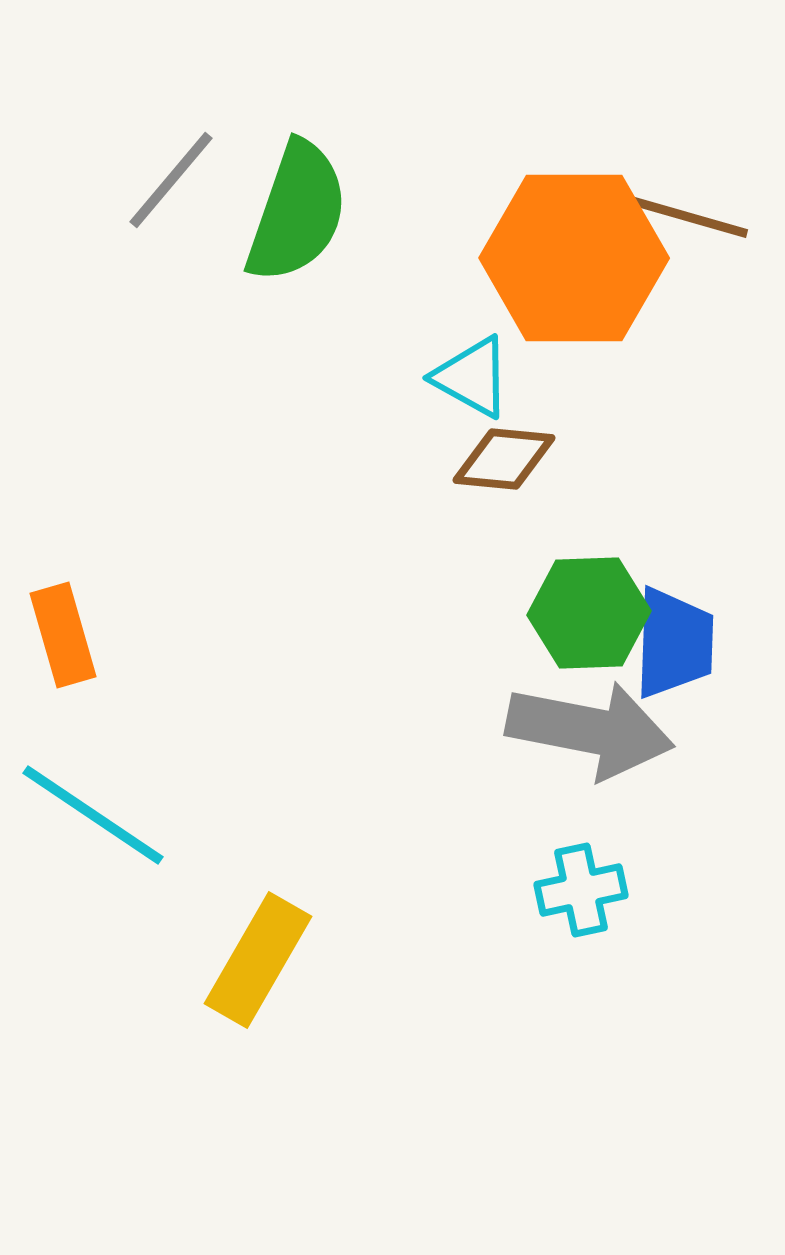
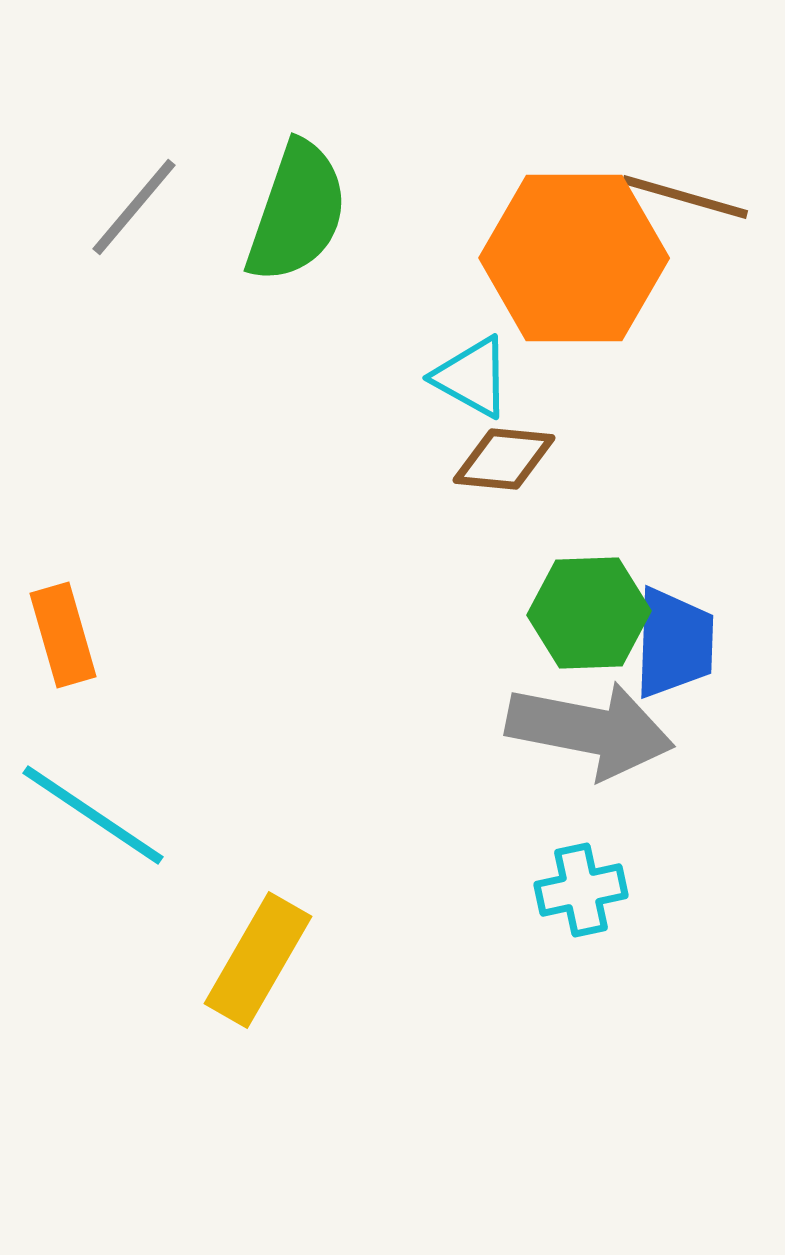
gray line: moved 37 px left, 27 px down
brown line: moved 19 px up
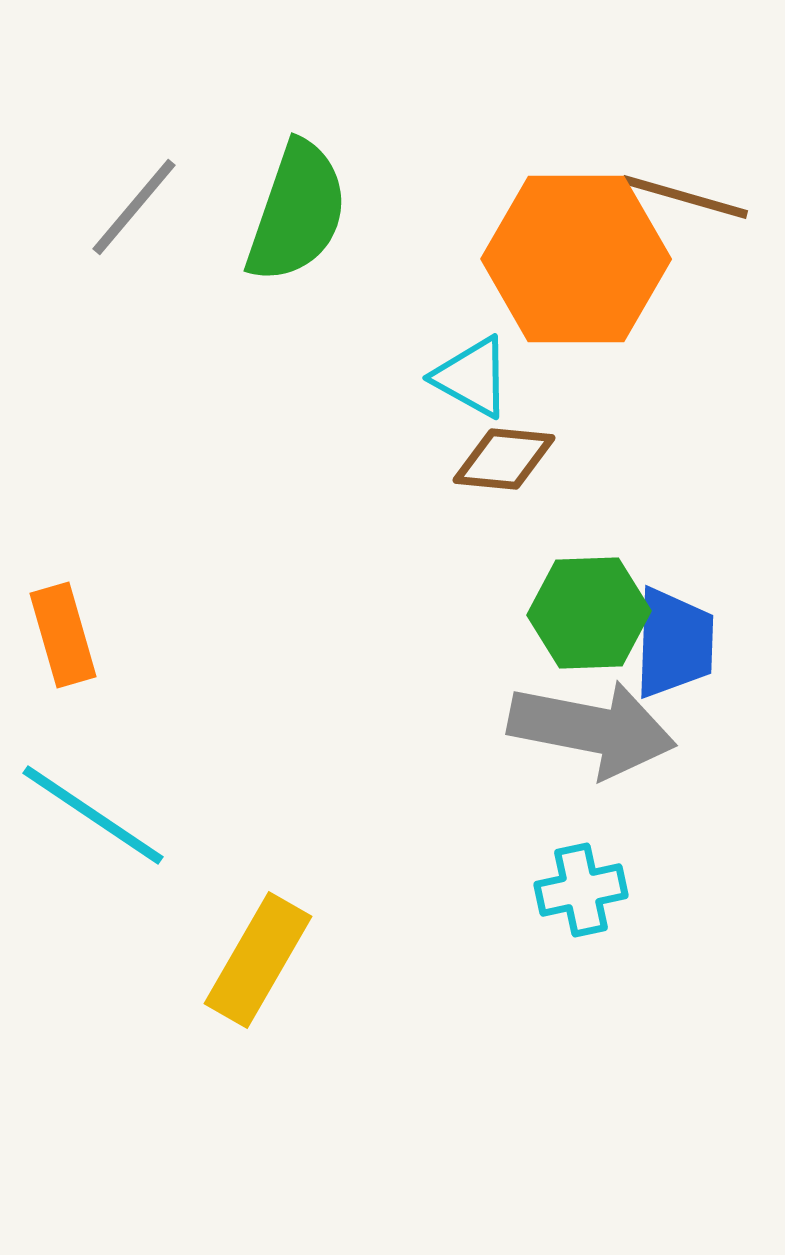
orange hexagon: moved 2 px right, 1 px down
gray arrow: moved 2 px right, 1 px up
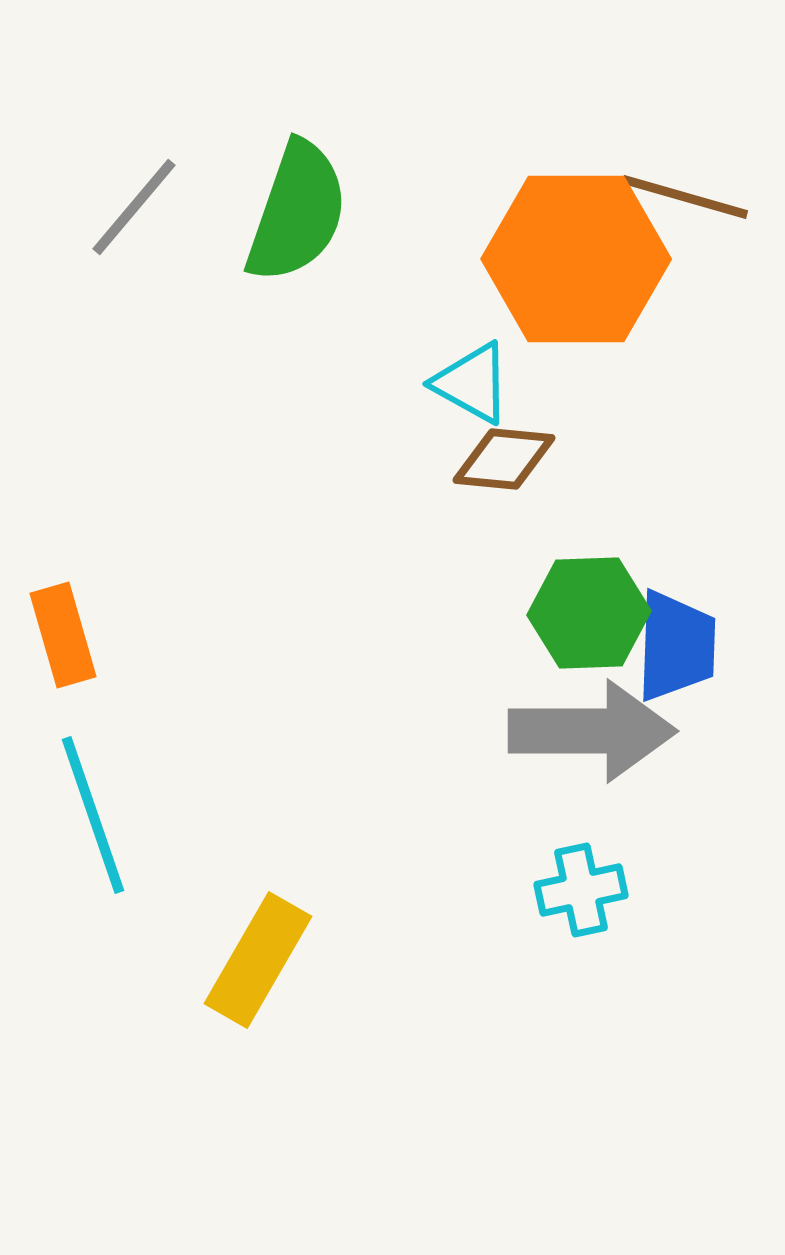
cyan triangle: moved 6 px down
blue trapezoid: moved 2 px right, 3 px down
gray arrow: moved 2 px down; rotated 11 degrees counterclockwise
cyan line: rotated 37 degrees clockwise
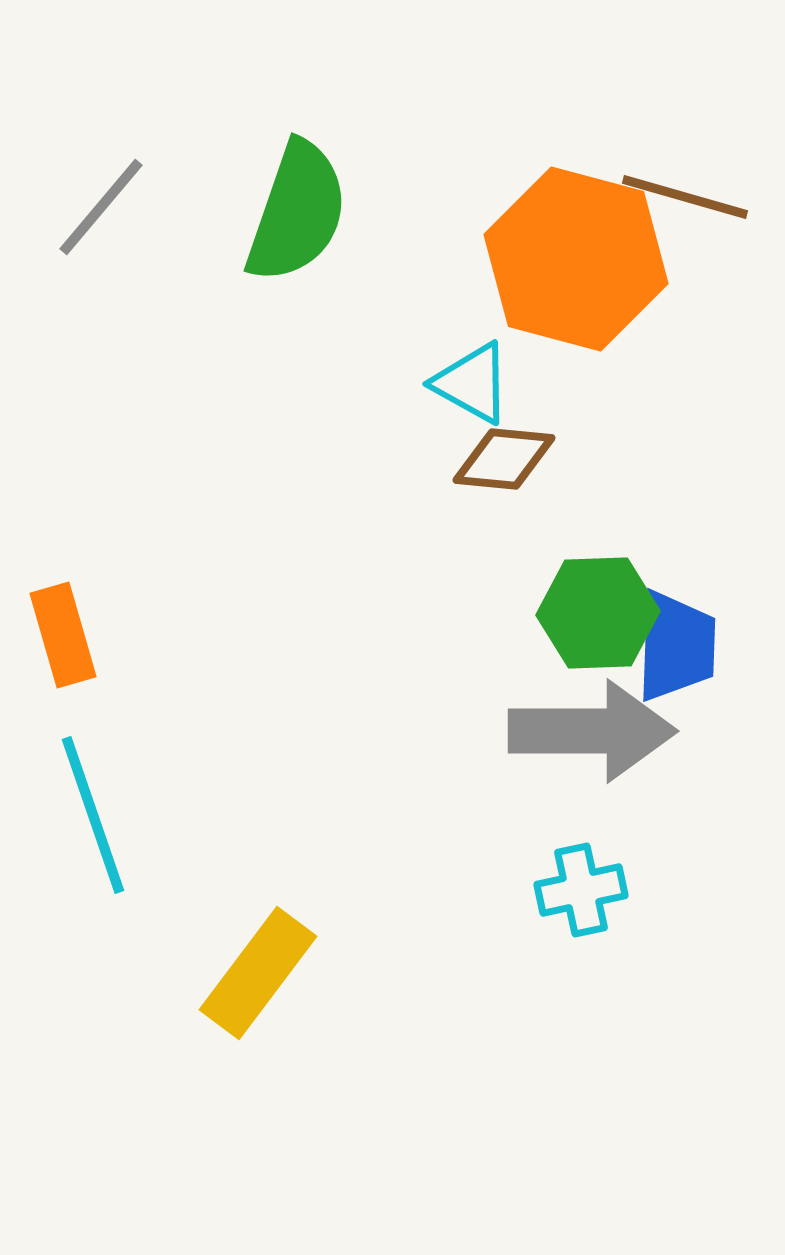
gray line: moved 33 px left
orange hexagon: rotated 15 degrees clockwise
green hexagon: moved 9 px right
yellow rectangle: moved 13 px down; rotated 7 degrees clockwise
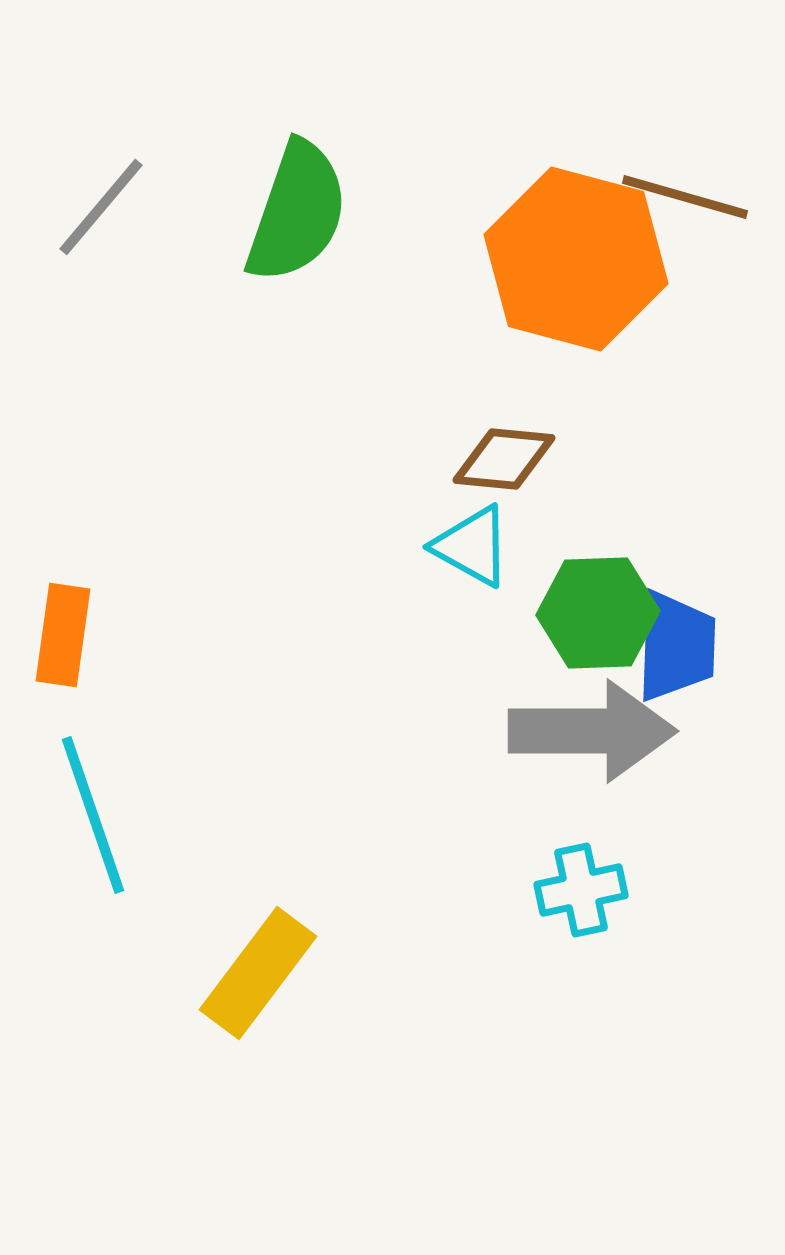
cyan triangle: moved 163 px down
orange rectangle: rotated 24 degrees clockwise
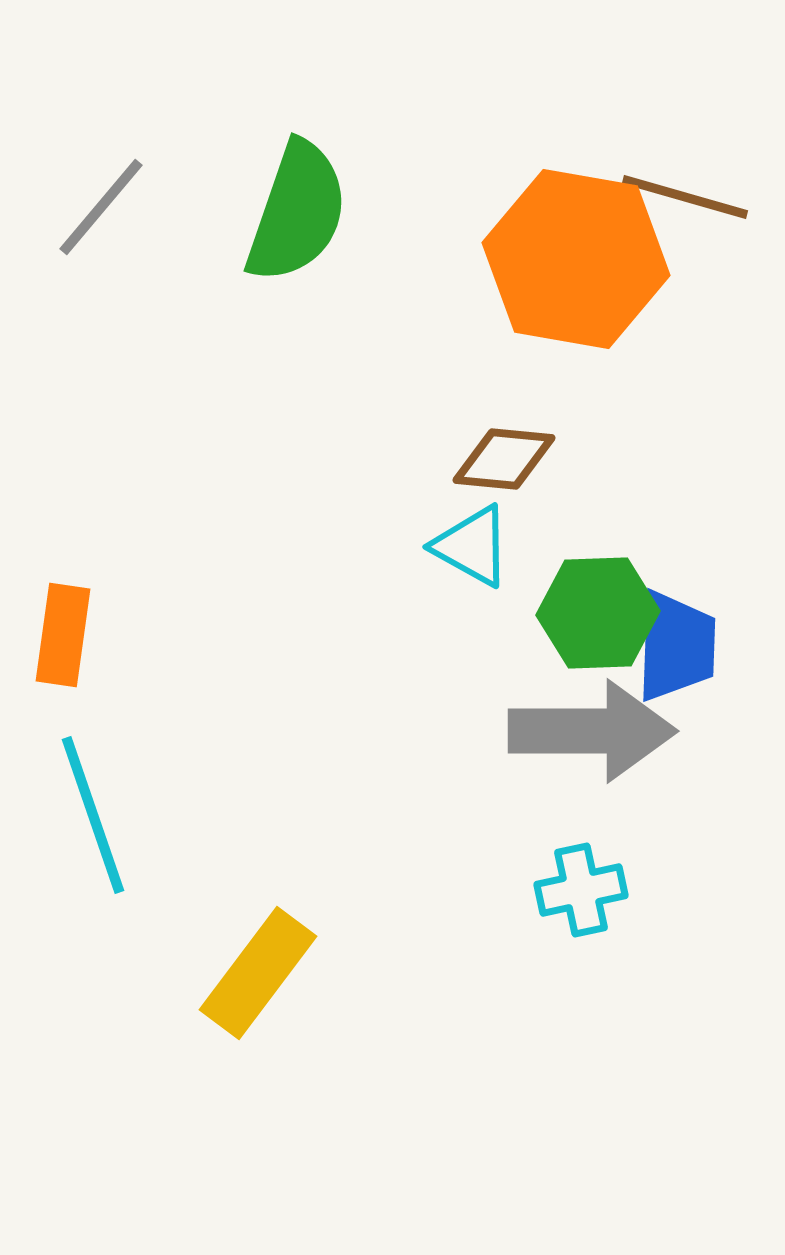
orange hexagon: rotated 5 degrees counterclockwise
